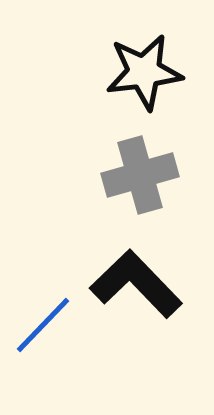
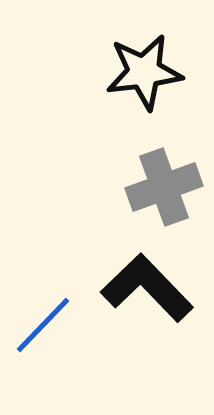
gray cross: moved 24 px right, 12 px down; rotated 4 degrees counterclockwise
black L-shape: moved 11 px right, 4 px down
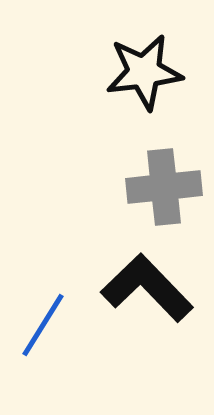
gray cross: rotated 14 degrees clockwise
blue line: rotated 12 degrees counterclockwise
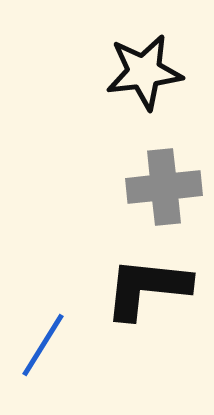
black L-shape: rotated 40 degrees counterclockwise
blue line: moved 20 px down
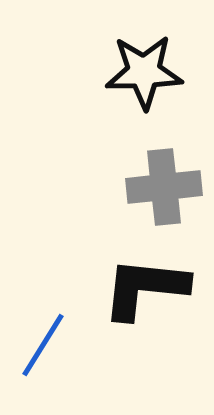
black star: rotated 6 degrees clockwise
black L-shape: moved 2 px left
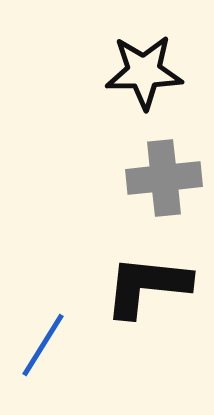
gray cross: moved 9 px up
black L-shape: moved 2 px right, 2 px up
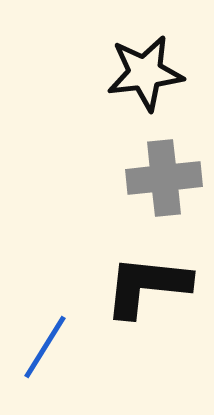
black star: moved 1 px right, 1 px down; rotated 6 degrees counterclockwise
blue line: moved 2 px right, 2 px down
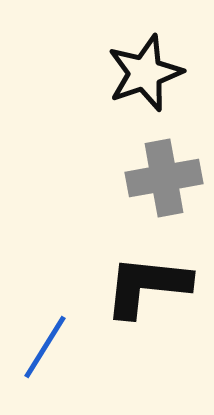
black star: rotated 12 degrees counterclockwise
gray cross: rotated 4 degrees counterclockwise
